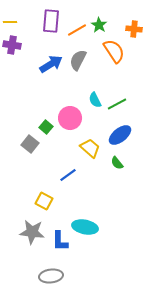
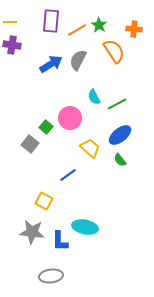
cyan semicircle: moved 1 px left, 3 px up
green semicircle: moved 3 px right, 3 px up
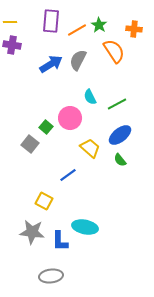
cyan semicircle: moved 4 px left
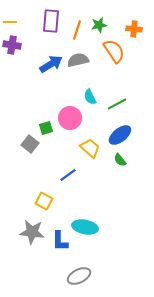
green star: rotated 28 degrees clockwise
orange line: rotated 42 degrees counterclockwise
gray semicircle: rotated 50 degrees clockwise
green square: moved 1 px down; rotated 32 degrees clockwise
gray ellipse: moved 28 px right; rotated 20 degrees counterclockwise
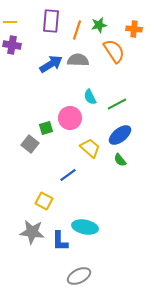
gray semicircle: rotated 15 degrees clockwise
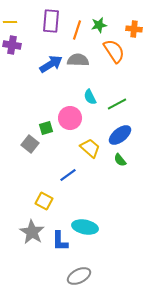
gray star: rotated 25 degrees clockwise
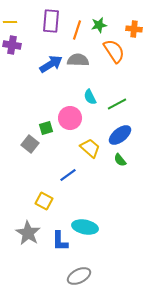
gray star: moved 4 px left, 1 px down
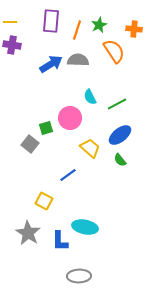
green star: rotated 14 degrees counterclockwise
gray ellipse: rotated 25 degrees clockwise
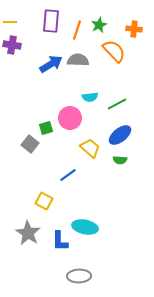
orange semicircle: rotated 10 degrees counterclockwise
cyan semicircle: rotated 70 degrees counterclockwise
green semicircle: rotated 48 degrees counterclockwise
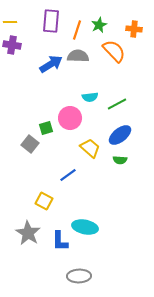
gray semicircle: moved 4 px up
